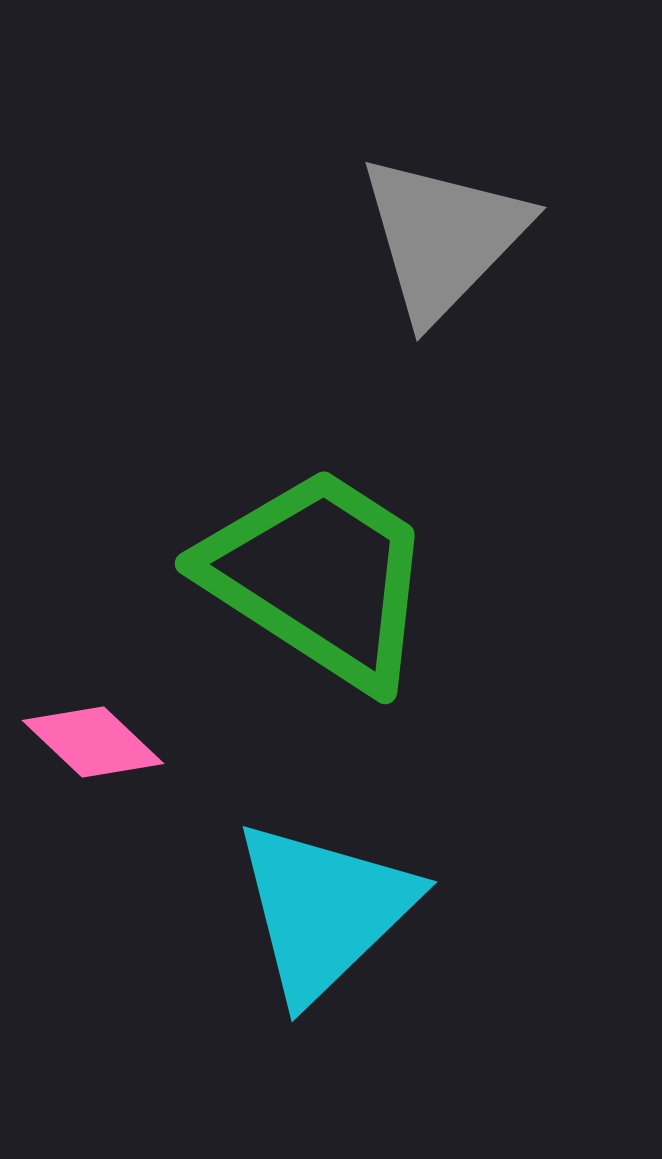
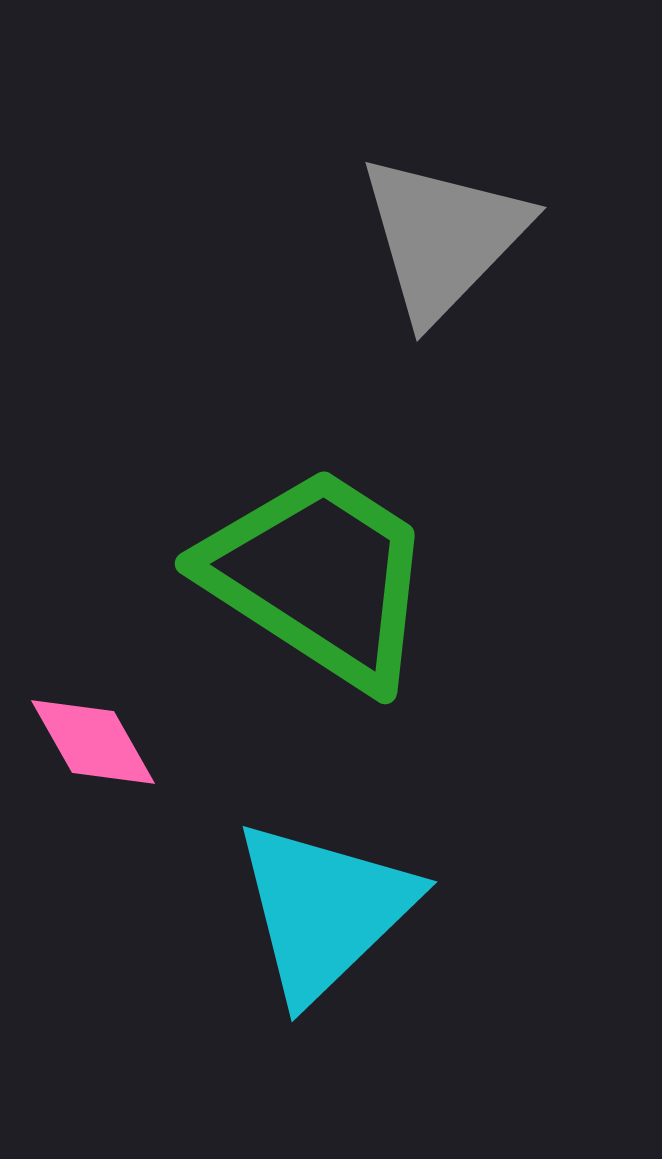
pink diamond: rotated 17 degrees clockwise
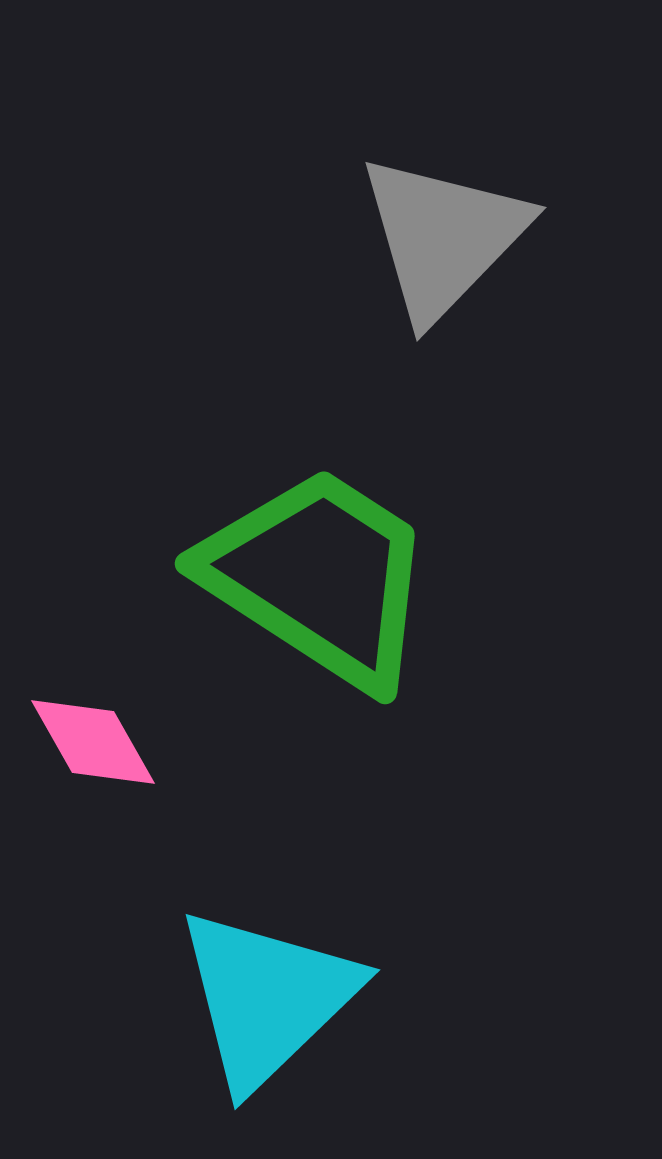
cyan triangle: moved 57 px left, 88 px down
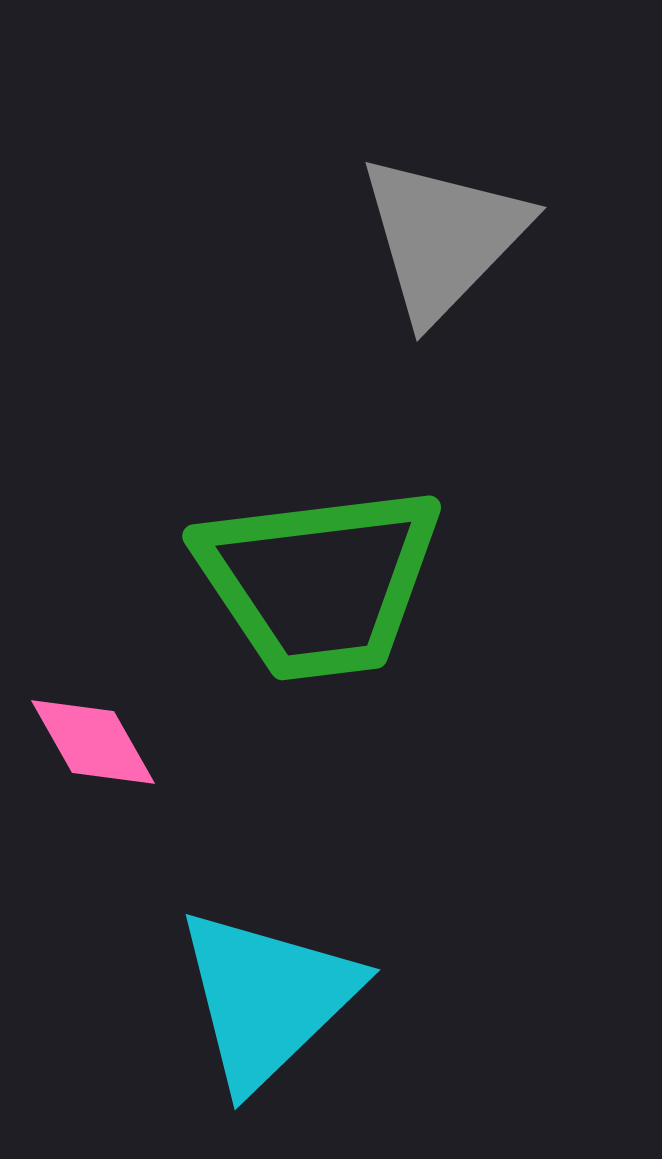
green trapezoid: moved 5 px down; rotated 140 degrees clockwise
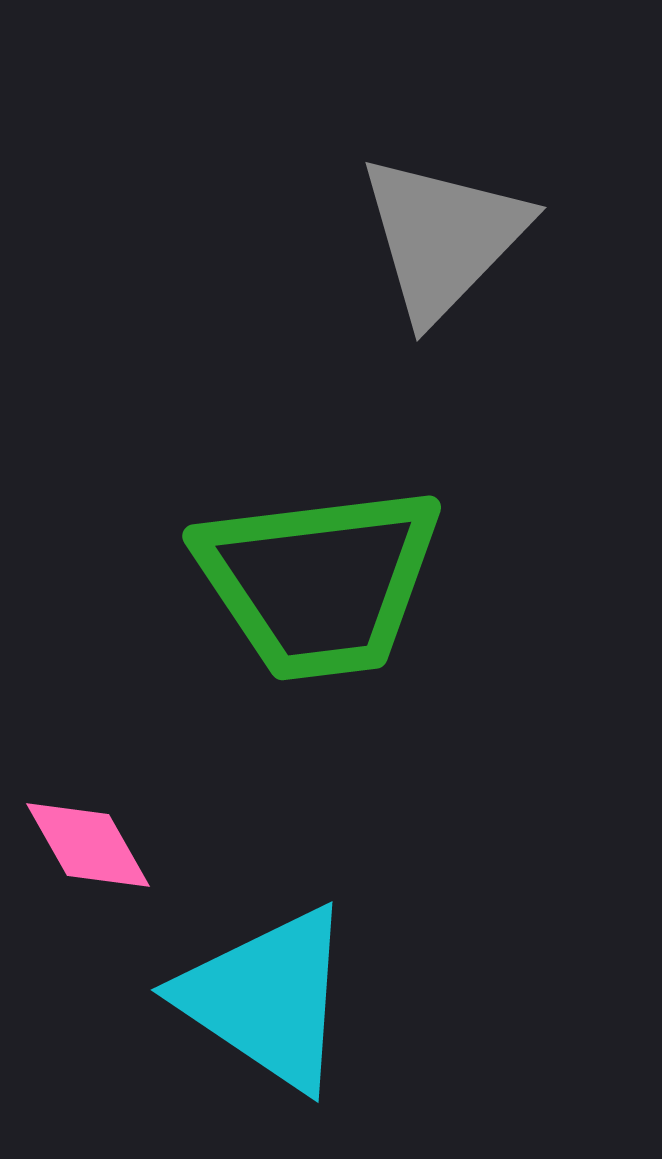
pink diamond: moved 5 px left, 103 px down
cyan triangle: rotated 42 degrees counterclockwise
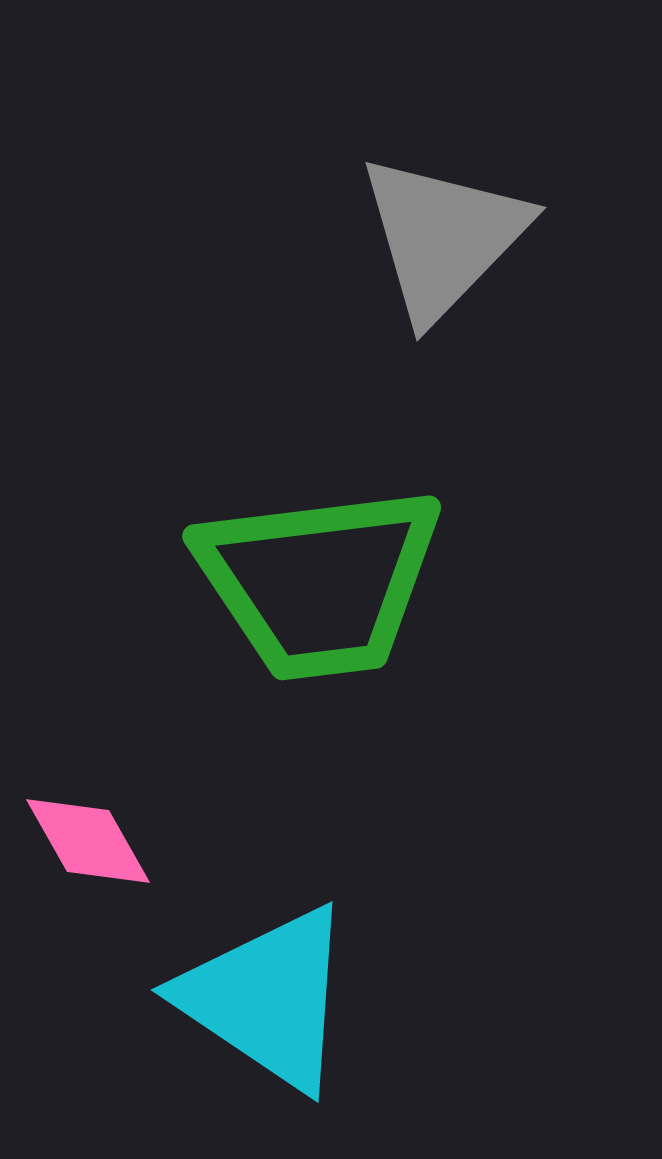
pink diamond: moved 4 px up
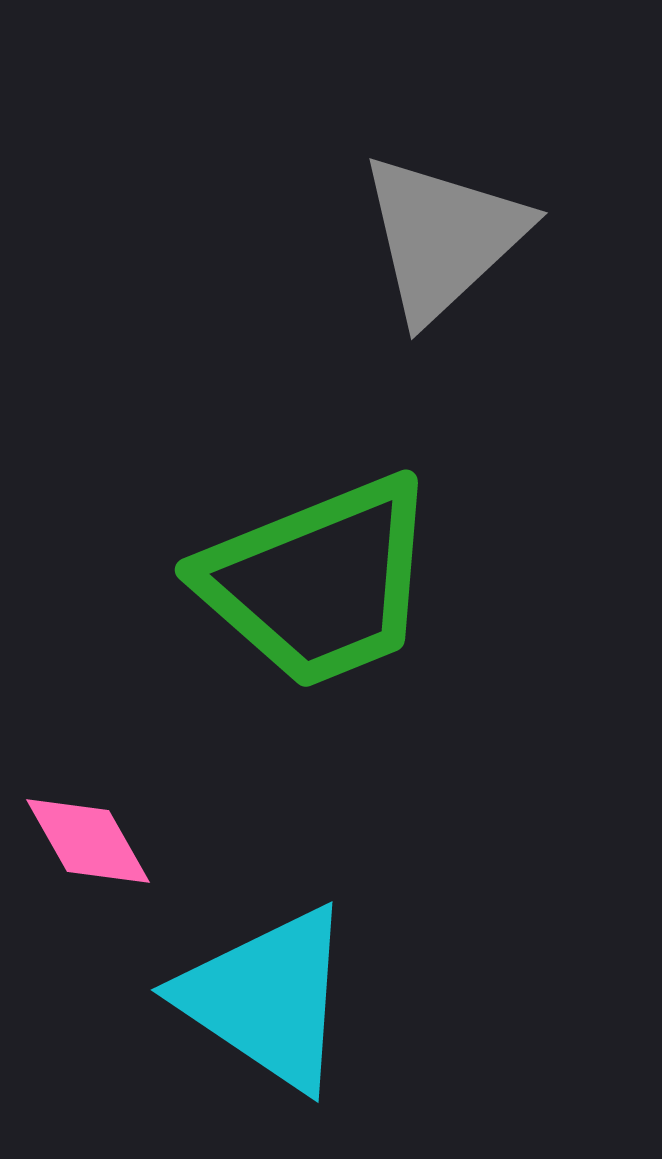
gray triangle: rotated 3 degrees clockwise
green trapezoid: rotated 15 degrees counterclockwise
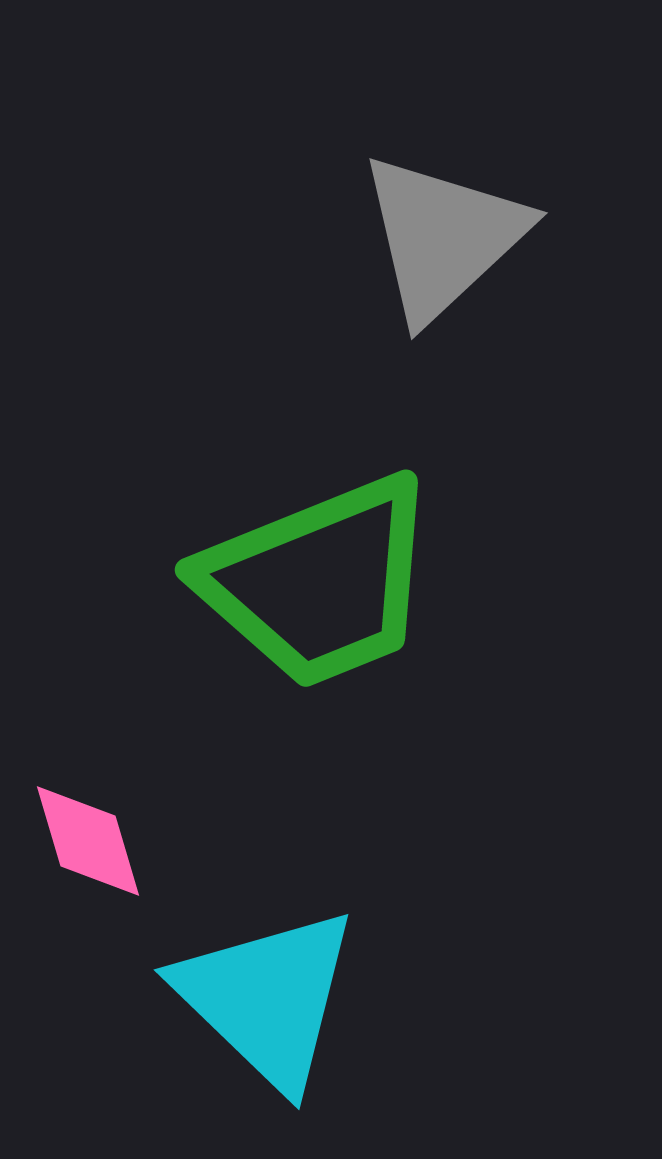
pink diamond: rotated 13 degrees clockwise
cyan triangle: rotated 10 degrees clockwise
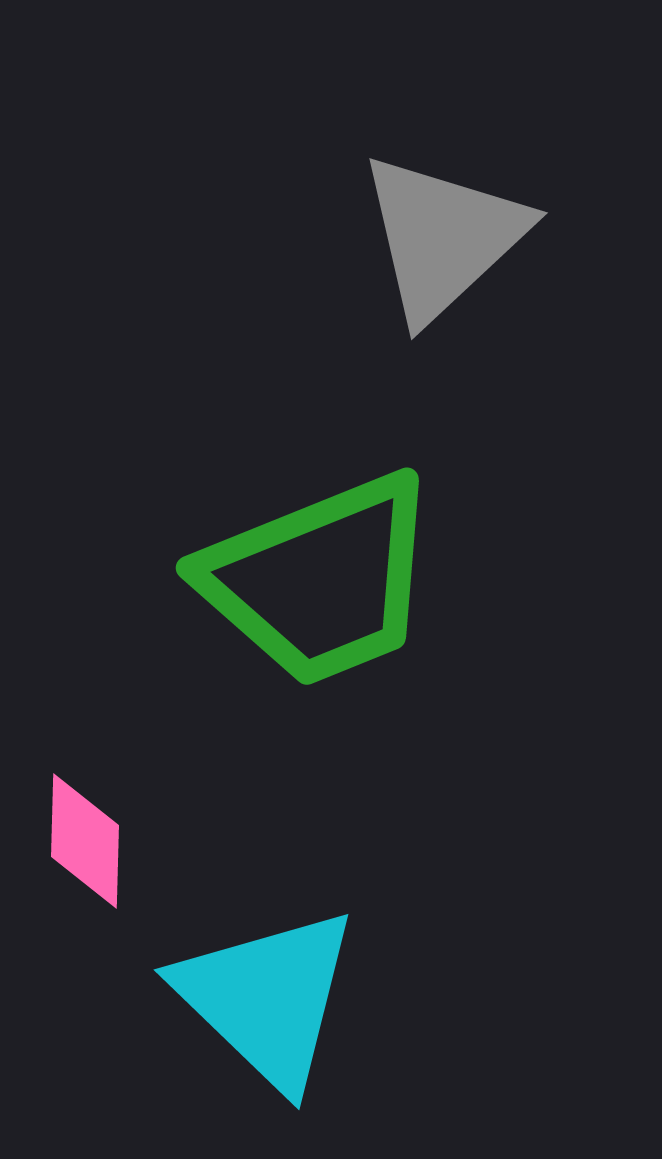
green trapezoid: moved 1 px right, 2 px up
pink diamond: moved 3 px left; rotated 18 degrees clockwise
